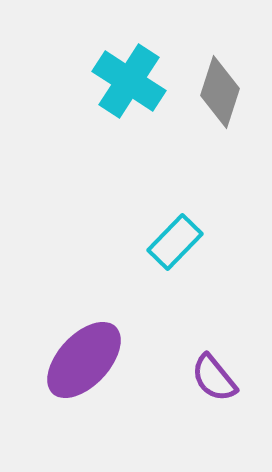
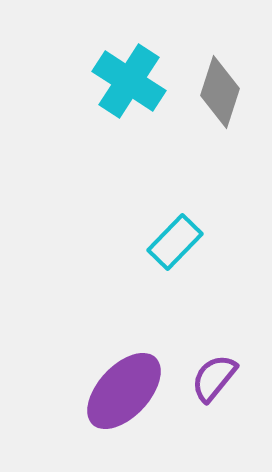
purple ellipse: moved 40 px right, 31 px down
purple semicircle: rotated 78 degrees clockwise
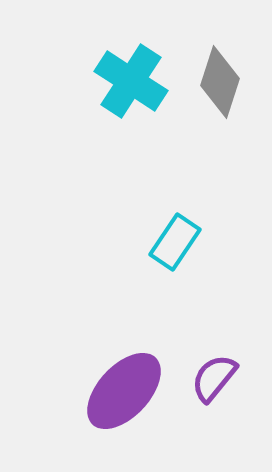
cyan cross: moved 2 px right
gray diamond: moved 10 px up
cyan rectangle: rotated 10 degrees counterclockwise
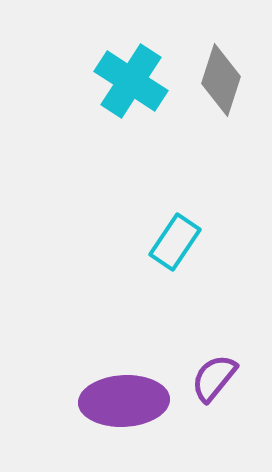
gray diamond: moved 1 px right, 2 px up
purple ellipse: moved 10 px down; rotated 44 degrees clockwise
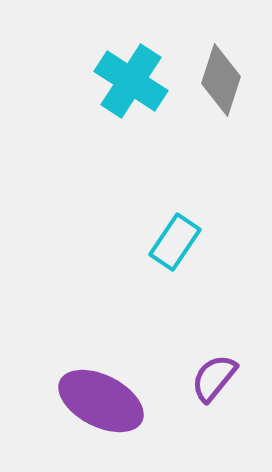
purple ellipse: moved 23 px left; rotated 30 degrees clockwise
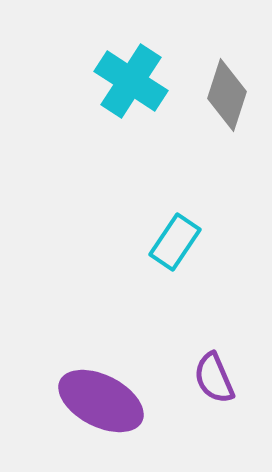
gray diamond: moved 6 px right, 15 px down
purple semicircle: rotated 62 degrees counterclockwise
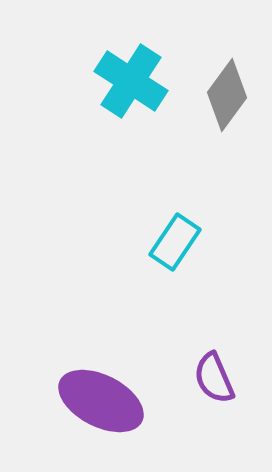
gray diamond: rotated 18 degrees clockwise
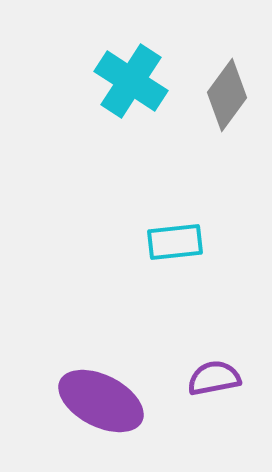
cyan rectangle: rotated 50 degrees clockwise
purple semicircle: rotated 102 degrees clockwise
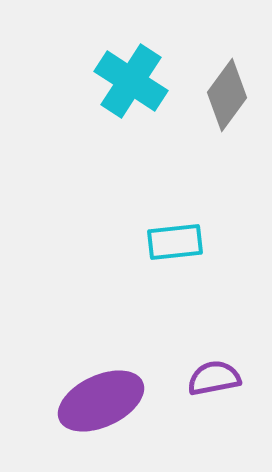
purple ellipse: rotated 52 degrees counterclockwise
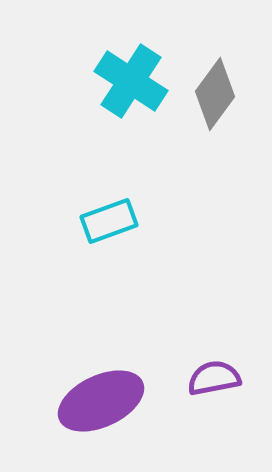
gray diamond: moved 12 px left, 1 px up
cyan rectangle: moved 66 px left, 21 px up; rotated 14 degrees counterclockwise
